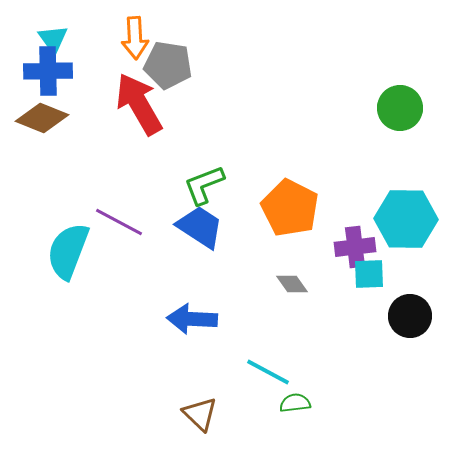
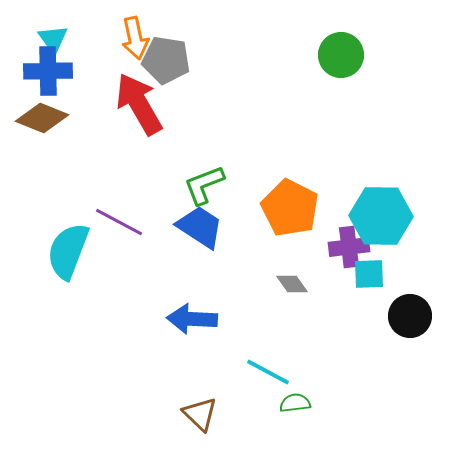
orange arrow: rotated 9 degrees counterclockwise
gray pentagon: moved 2 px left, 5 px up
green circle: moved 59 px left, 53 px up
cyan hexagon: moved 25 px left, 3 px up
purple cross: moved 6 px left
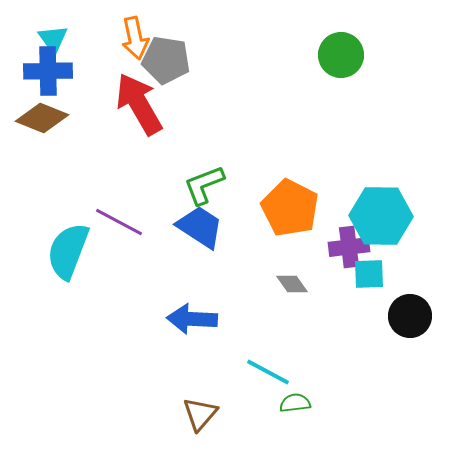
brown triangle: rotated 27 degrees clockwise
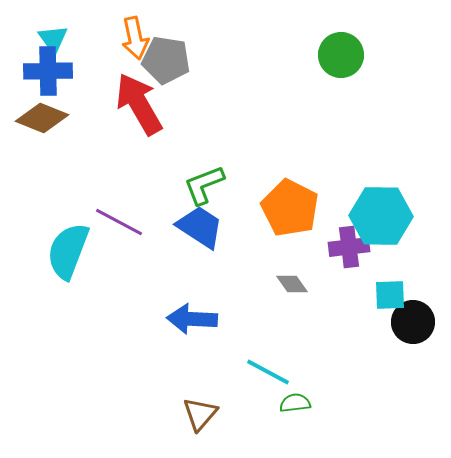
cyan square: moved 21 px right, 21 px down
black circle: moved 3 px right, 6 px down
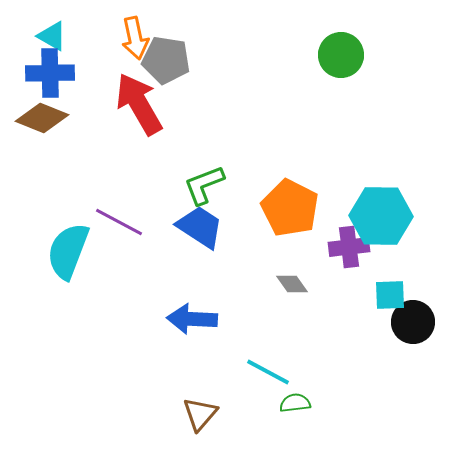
cyan triangle: moved 1 px left, 3 px up; rotated 24 degrees counterclockwise
blue cross: moved 2 px right, 2 px down
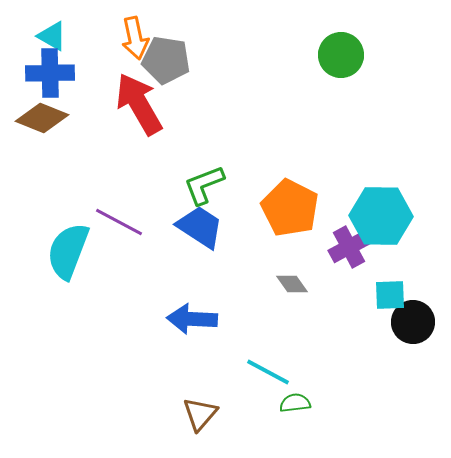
purple cross: rotated 21 degrees counterclockwise
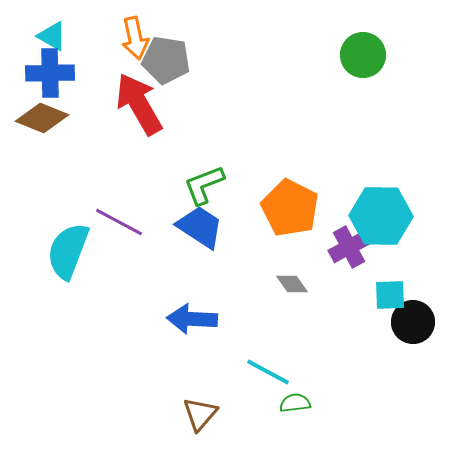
green circle: moved 22 px right
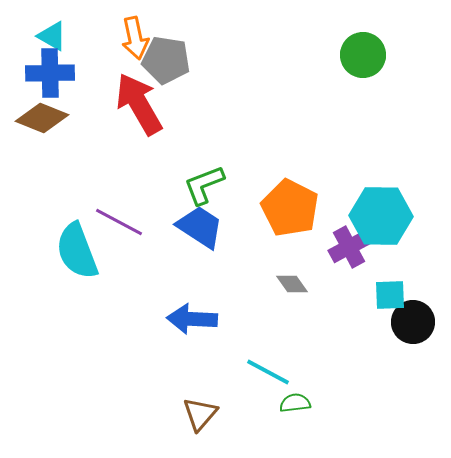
cyan semicircle: moved 9 px right; rotated 42 degrees counterclockwise
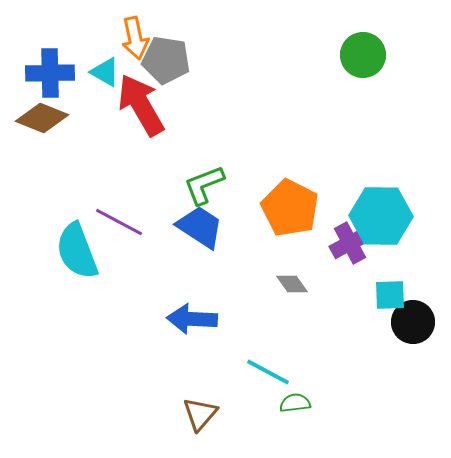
cyan triangle: moved 53 px right, 36 px down
red arrow: moved 2 px right, 1 px down
purple cross: moved 1 px right, 4 px up
